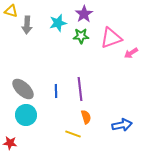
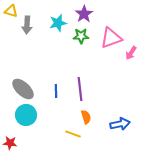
pink arrow: rotated 24 degrees counterclockwise
blue arrow: moved 2 px left, 1 px up
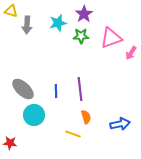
cyan circle: moved 8 px right
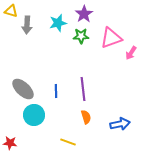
purple line: moved 3 px right
yellow line: moved 5 px left, 8 px down
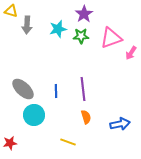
cyan star: moved 6 px down
red star: rotated 16 degrees counterclockwise
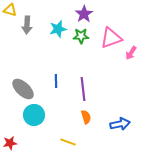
yellow triangle: moved 1 px left, 1 px up
blue line: moved 10 px up
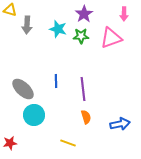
cyan star: rotated 30 degrees clockwise
pink arrow: moved 7 px left, 39 px up; rotated 32 degrees counterclockwise
yellow line: moved 1 px down
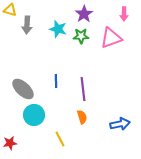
orange semicircle: moved 4 px left
yellow line: moved 8 px left, 4 px up; rotated 42 degrees clockwise
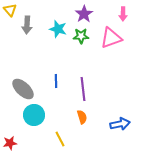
yellow triangle: rotated 32 degrees clockwise
pink arrow: moved 1 px left
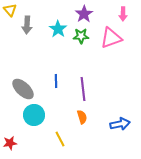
cyan star: rotated 18 degrees clockwise
